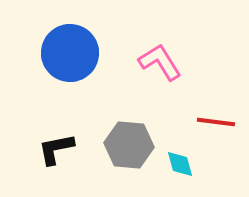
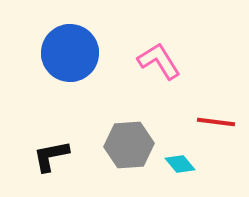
pink L-shape: moved 1 px left, 1 px up
gray hexagon: rotated 9 degrees counterclockwise
black L-shape: moved 5 px left, 7 px down
cyan diamond: rotated 24 degrees counterclockwise
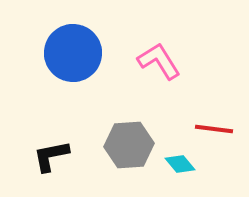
blue circle: moved 3 px right
red line: moved 2 px left, 7 px down
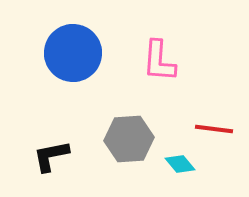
pink L-shape: rotated 144 degrees counterclockwise
gray hexagon: moved 6 px up
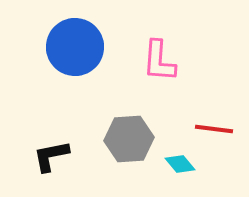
blue circle: moved 2 px right, 6 px up
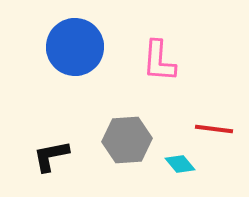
gray hexagon: moved 2 px left, 1 px down
